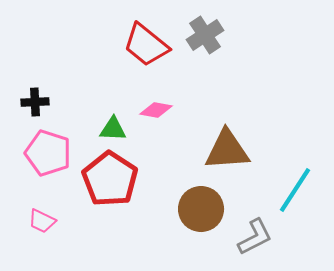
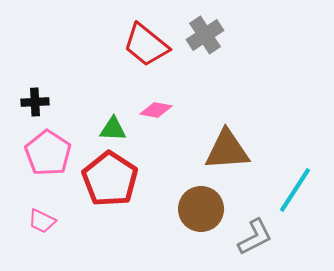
pink pentagon: rotated 15 degrees clockwise
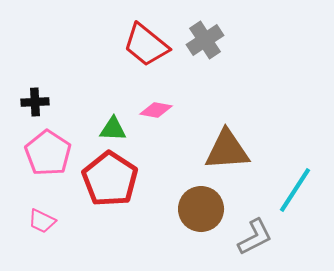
gray cross: moved 5 px down
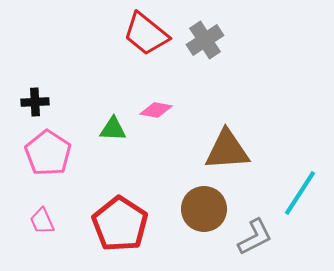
red trapezoid: moved 11 px up
red pentagon: moved 10 px right, 45 px down
cyan line: moved 5 px right, 3 px down
brown circle: moved 3 px right
pink trapezoid: rotated 40 degrees clockwise
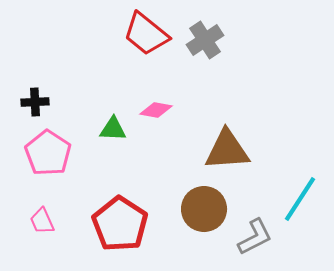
cyan line: moved 6 px down
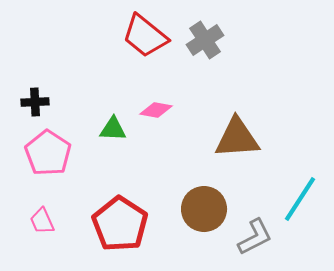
red trapezoid: moved 1 px left, 2 px down
brown triangle: moved 10 px right, 12 px up
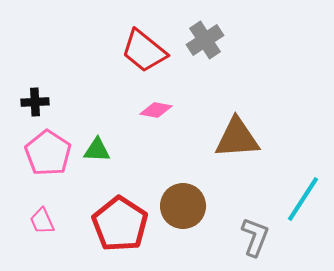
red trapezoid: moved 1 px left, 15 px down
green triangle: moved 16 px left, 21 px down
cyan line: moved 3 px right
brown circle: moved 21 px left, 3 px up
gray L-shape: rotated 42 degrees counterclockwise
